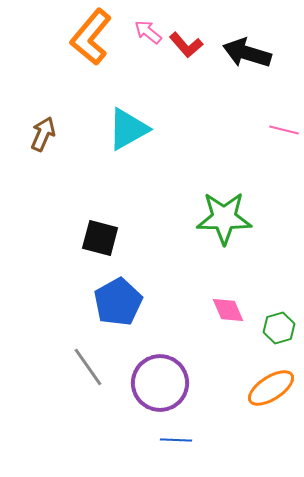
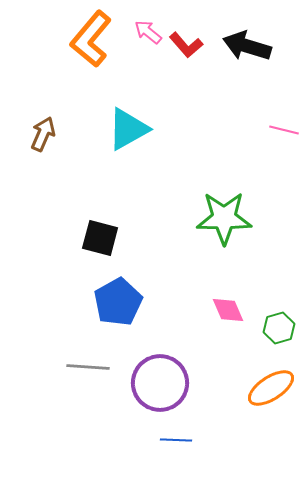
orange L-shape: moved 2 px down
black arrow: moved 7 px up
gray line: rotated 51 degrees counterclockwise
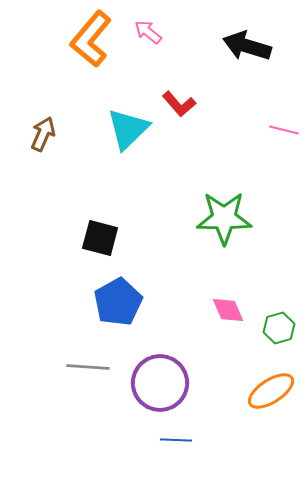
red L-shape: moved 7 px left, 59 px down
cyan triangle: rotated 15 degrees counterclockwise
orange ellipse: moved 3 px down
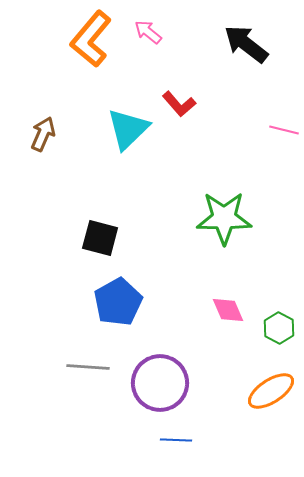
black arrow: moved 1 px left, 2 px up; rotated 21 degrees clockwise
green hexagon: rotated 16 degrees counterclockwise
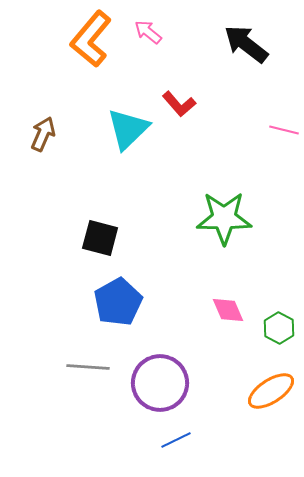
blue line: rotated 28 degrees counterclockwise
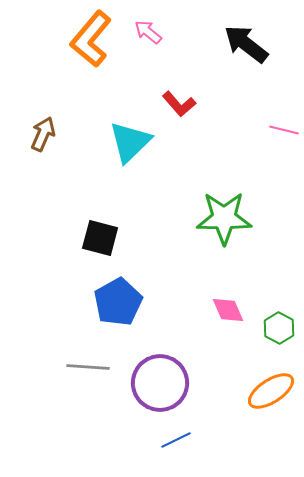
cyan triangle: moved 2 px right, 13 px down
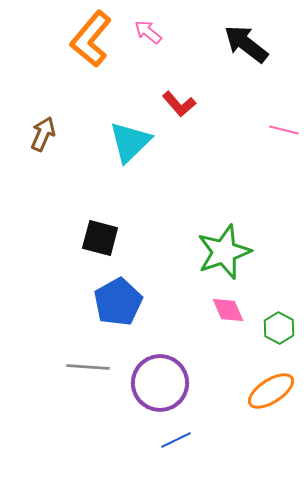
green star: moved 34 px down; rotated 20 degrees counterclockwise
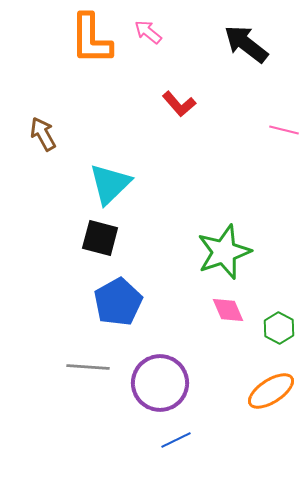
orange L-shape: rotated 40 degrees counterclockwise
brown arrow: rotated 52 degrees counterclockwise
cyan triangle: moved 20 px left, 42 px down
